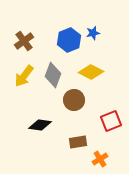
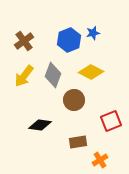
orange cross: moved 1 px down
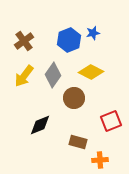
gray diamond: rotated 15 degrees clockwise
brown circle: moved 2 px up
black diamond: rotated 30 degrees counterclockwise
brown rectangle: rotated 24 degrees clockwise
orange cross: rotated 28 degrees clockwise
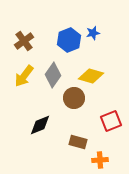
yellow diamond: moved 4 px down; rotated 10 degrees counterclockwise
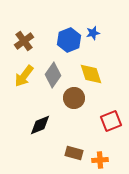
yellow diamond: moved 2 px up; rotated 55 degrees clockwise
brown rectangle: moved 4 px left, 11 px down
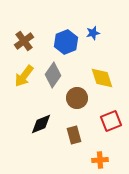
blue hexagon: moved 3 px left, 2 px down
yellow diamond: moved 11 px right, 4 px down
brown circle: moved 3 px right
black diamond: moved 1 px right, 1 px up
brown rectangle: moved 18 px up; rotated 60 degrees clockwise
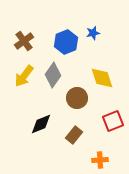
red square: moved 2 px right
brown rectangle: rotated 54 degrees clockwise
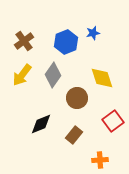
yellow arrow: moved 2 px left, 1 px up
red square: rotated 15 degrees counterclockwise
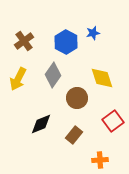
blue hexagon: rotated 10 degrees counterclockwise
yellow arrow: moved 4 px left, 4 px down; rotated 10 degrees counterclockwise
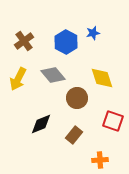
gray diamond: rotated 75 degrees counterclockwise
red square: rotated 35 degrees counterclockwise
